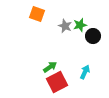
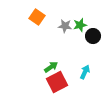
orange square: moved 3 px down; rotated 14 degrees clockwise
gray star: rotated 16 degrees counterclockwise
green arrow: moved 1 px right
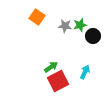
red square: moved 1 px right, 1 px up
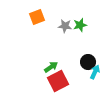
orange square: rotated 35 degrees clockwise
black circle: moved 5 px left, 26 px down
cyan arrow: moved 10 px right
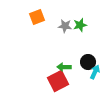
green arrow: moved 13 px right; rotated 144 degrees counterclockwise
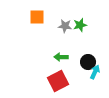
orange square: rotated 21 degrees clockwise
green arrow: moved 3 px left, 10 px up
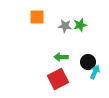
red square: moved 2 px up
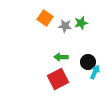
orange square: moved 8 px right, 1 px down; rotated 35 degrees clockwise
green star: moved 1 px right, 2 px up
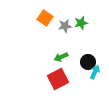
gray star: rotated 16 degrees counterclockwise
green arrow: rotated 24 degrees counterclockwise
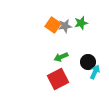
orange square: moved 8 px right, 7 px down
